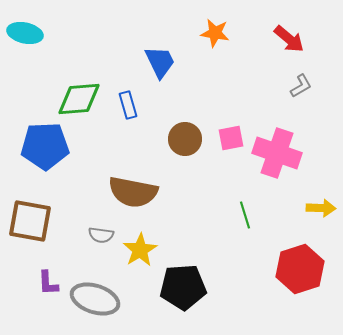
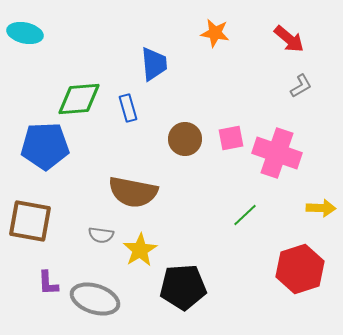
blue trapezoid: moved 6 px left, 2 px down; rotated 21 degrees clockwise
blue rectangle: moved 3 px down
green line: rotated 64 degrees clockwise
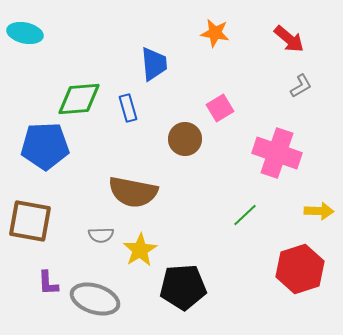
pink square: moved 11 px left, 30 px up; rotated 20 degrees counterclockwise
yellow arrow: moved 2 px left, 3 px down
gray semicircle: rotated 10 degrees counterclockwise
